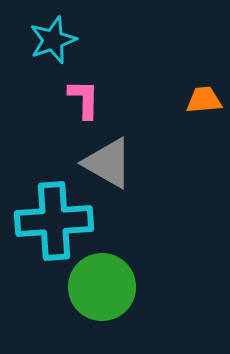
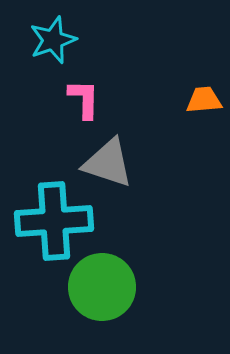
gray triangle: rotated 12 degrees counterclockwise
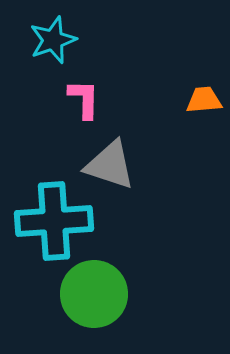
gray triangle: moved 2 px right, 2 px down
green circle: moved 8 px left, 7 px down
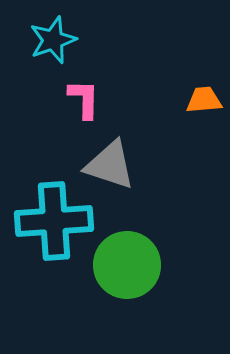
green circle: moved 33 px right, 29 px up
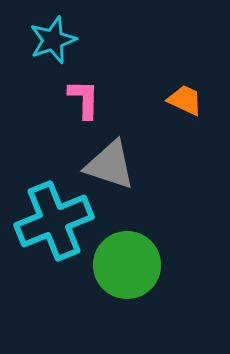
orange trapezoid: moved 19 px left; rotated 30 degrees clockwise
cyan cross: rotated 18 degrees counterclockwise
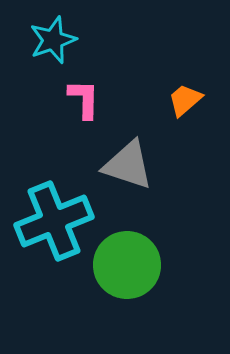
orange trapezoid: rotated 66 degrees counterclockwise
gray triangle: moved 18 px right
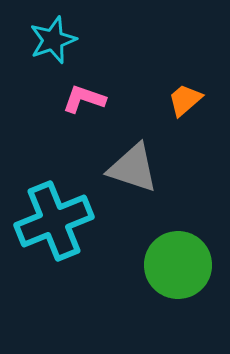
pink L-shape: rotated 72 degrees counterclockwise
gray triangle: moved 5 px right, 3 px down
green circle: moved 51 px right
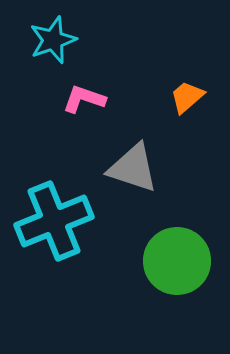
orange trapezoid: moved 2 px right, 3 px up
green circle: moved 1 px left, 4 px up
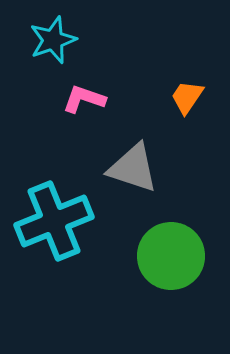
orange trapezoid: rotated 15 degrees counterclockwise
green circle: moved 6 px left, 5 px up
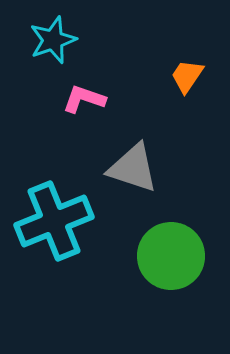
orange trapezoid: moved 21 px up
